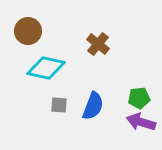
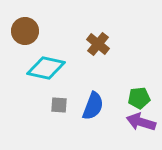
brown circle: moved 3 px left
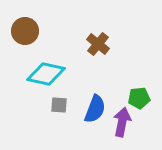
cyan diamond: moved 6 px down
blue semicircle: moved 2 px right, 3 px down
purple arrow: moved 19 px left; rotated 84 degrees clockwise
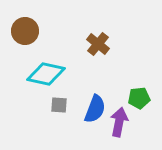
purple arrow: moved 3 px left
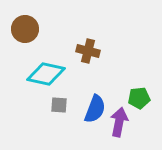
brown circle: moved 2 px up
brown cross: moved 10 px left, 7 px down; rotated 25 degrees counterclockwise
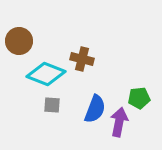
brown circle: moved 6 px left, 12 px down
brown cross: moved 6 px left, 8 px down
cyan diamond: rotated 9 degrees clockwise
gray square: moved 7 px left
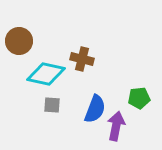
cyan diamond: rotated 9 degrees counterclockwise
purple arrow: moved 3 px left, 4 px down
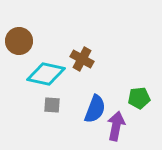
brown cross: rotated 15 degrees clockwise
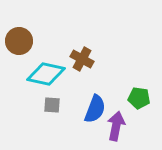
green pentagon: rotated 15 degrees clockwise
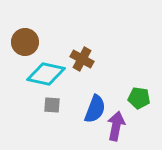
brown circle: moved 6 px right, 1 px down
